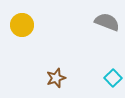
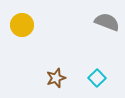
cyan square: moved 16 px left
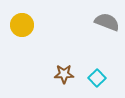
brown star: moved 8 px right, 4 px up; rotated 18 degrees clockwise
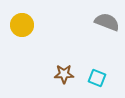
cyan square: rotated 24 degrees counterclockwise
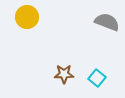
yellow circle: moved 5 px right, 8 px up
cyan square: rotated 18 degrees clockwise
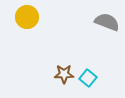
cyan square: moved 9 px left
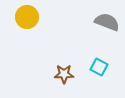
cyan square: moved 11 px right, 11 px up; rotated 12 degrees counterclockwise
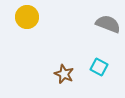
gray semicircle: moved 1 px right, 2 px down
brown star: rotated 24 degrees clockwise
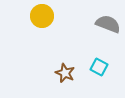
yellow circle: moved 15 px right, 1 px up
brown star: moved 1 px right, 1 px up
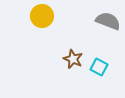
gray semicircle: moved 3 px up
brown star: moved 8 px right, 14 px up
